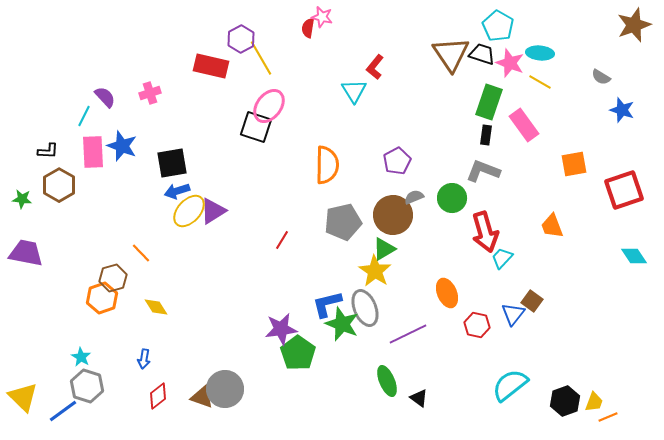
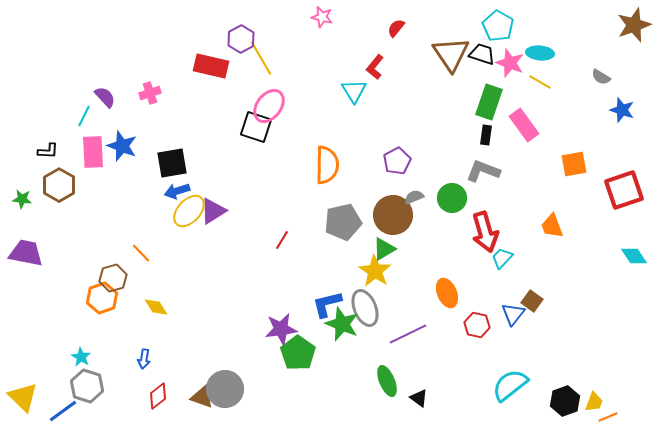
red semicircle at (308, 28): moved 88 px right; rotated 30 degrees clockwise
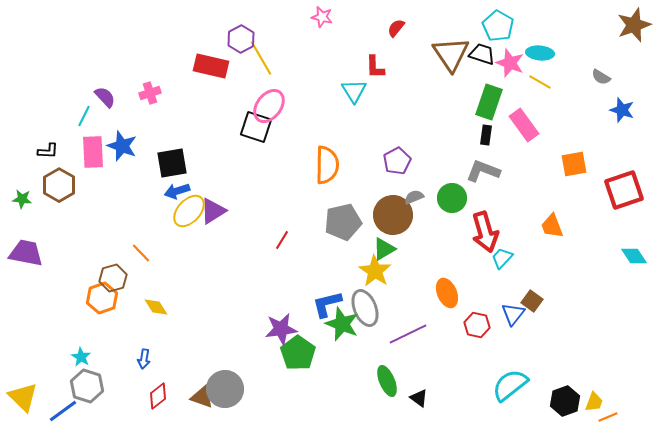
red L-shape at (375, 67): rotated 40 degrees counterclockwise
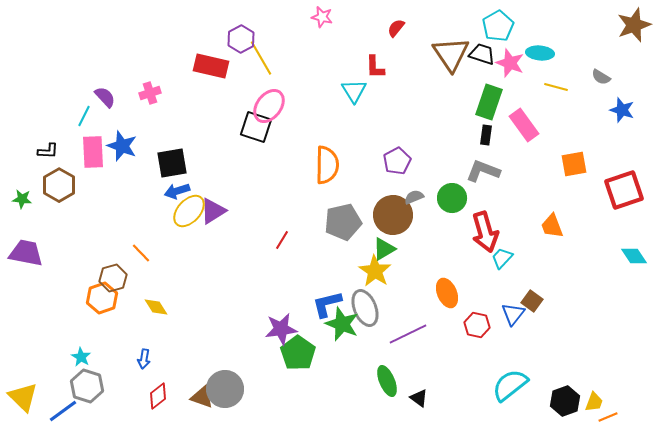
cyan pentagon at (498, 26): rotated 12 degrees clockwise
yellow line at (540, 82): moved 16 px right, 5 px down; rotated 15 degrees counterclockwise
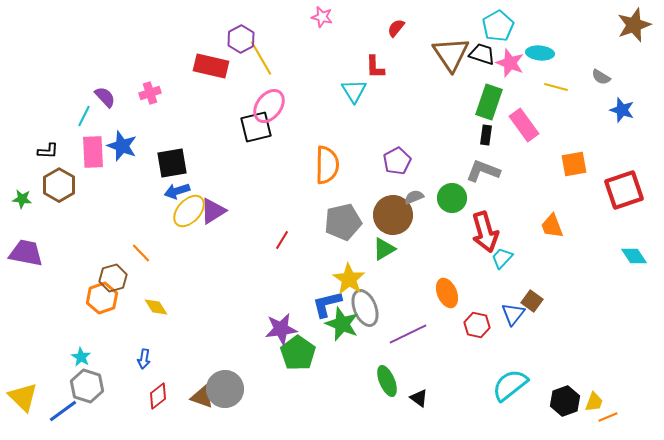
black square at (256, 127): rotated 32 degrees counterclockwise
yellow star at (375, 271): moved 26 px left, 8 px down
